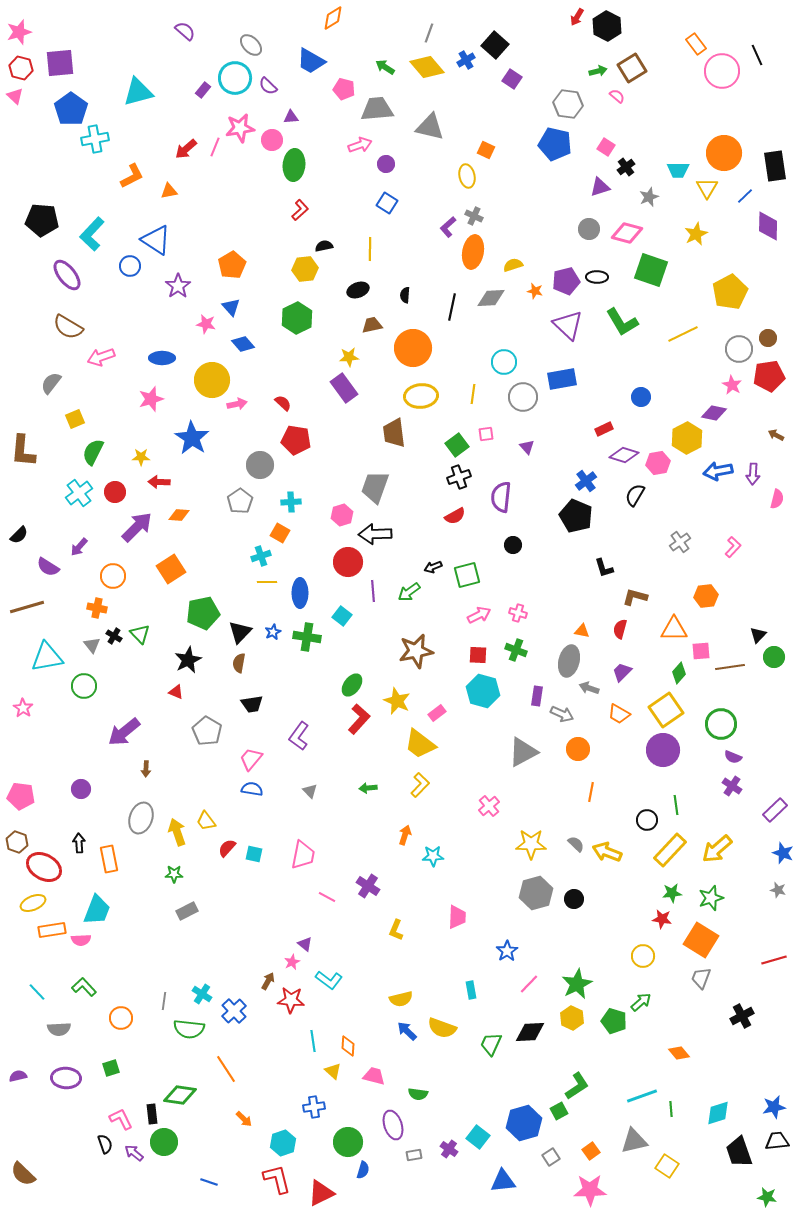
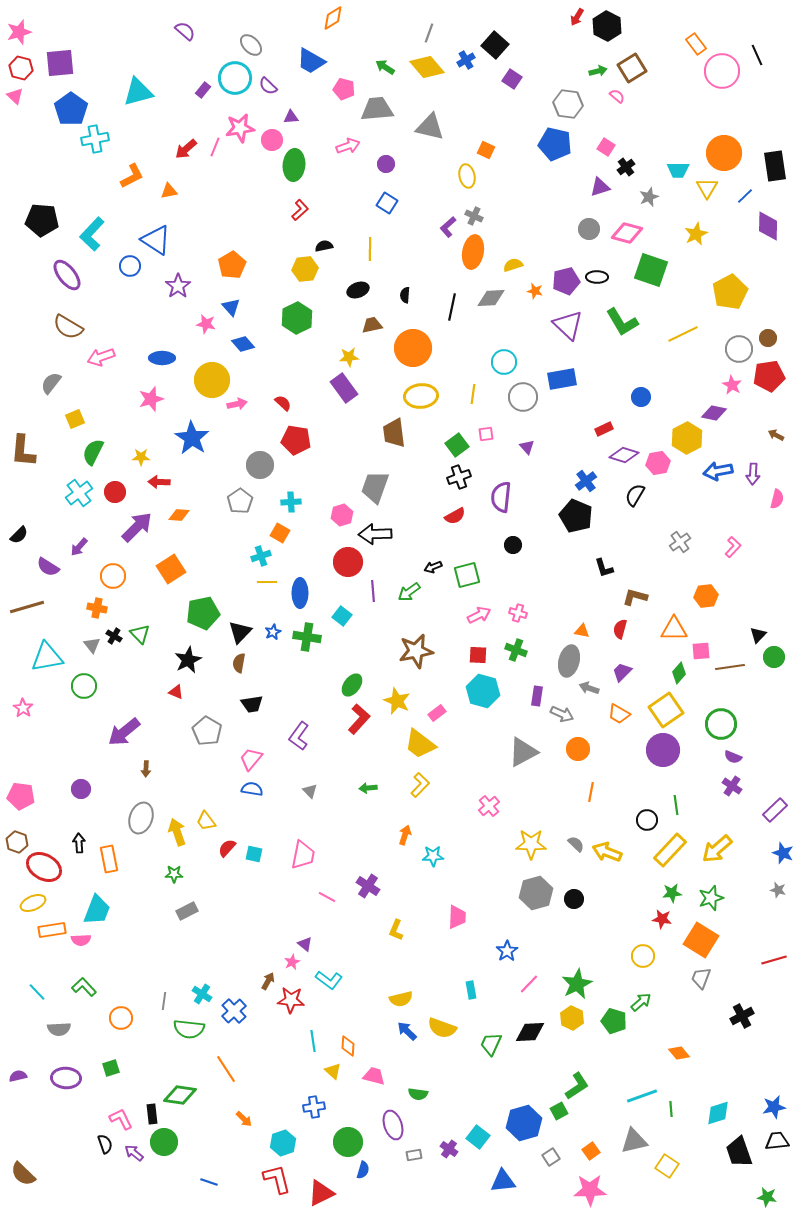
pink arrow at (360, 145): moved 12 px left, 1 px down
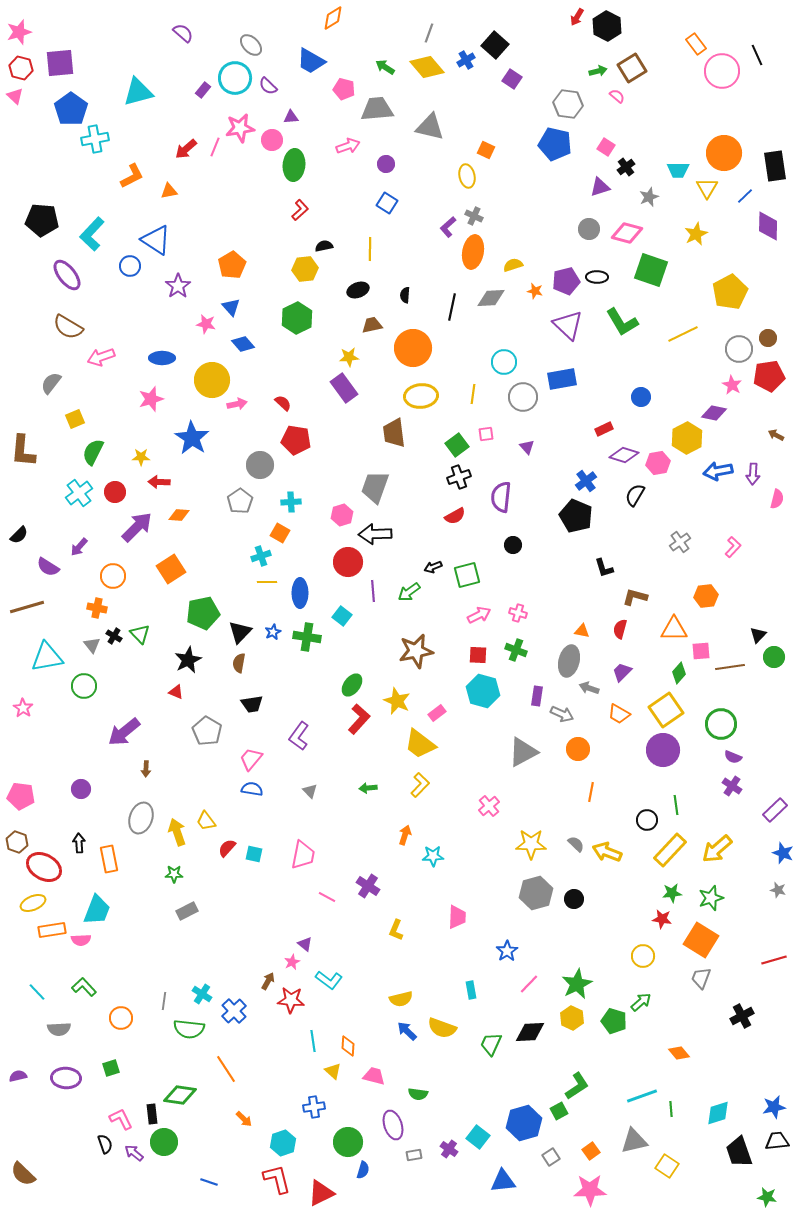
purple semicircle at (185, 31): moved 2 px left, 2 px down
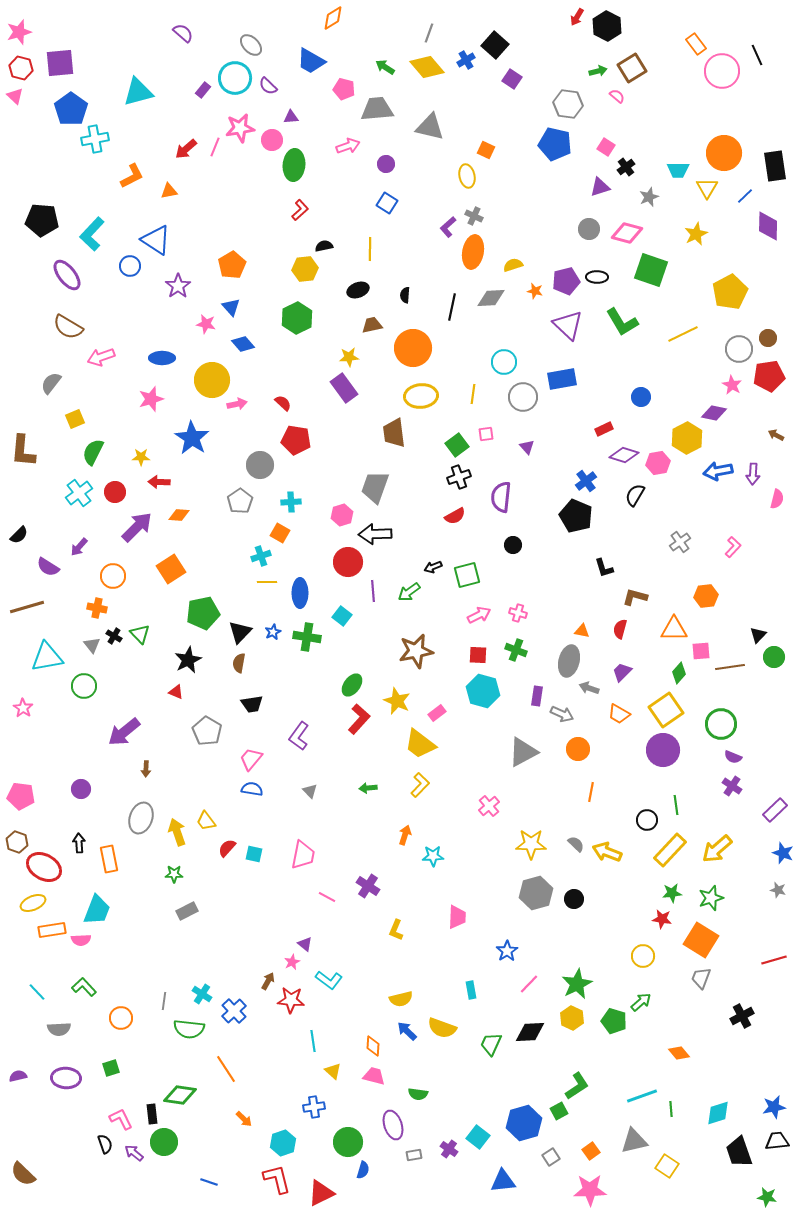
orange diamond at (348, 1046): moved 25 px right
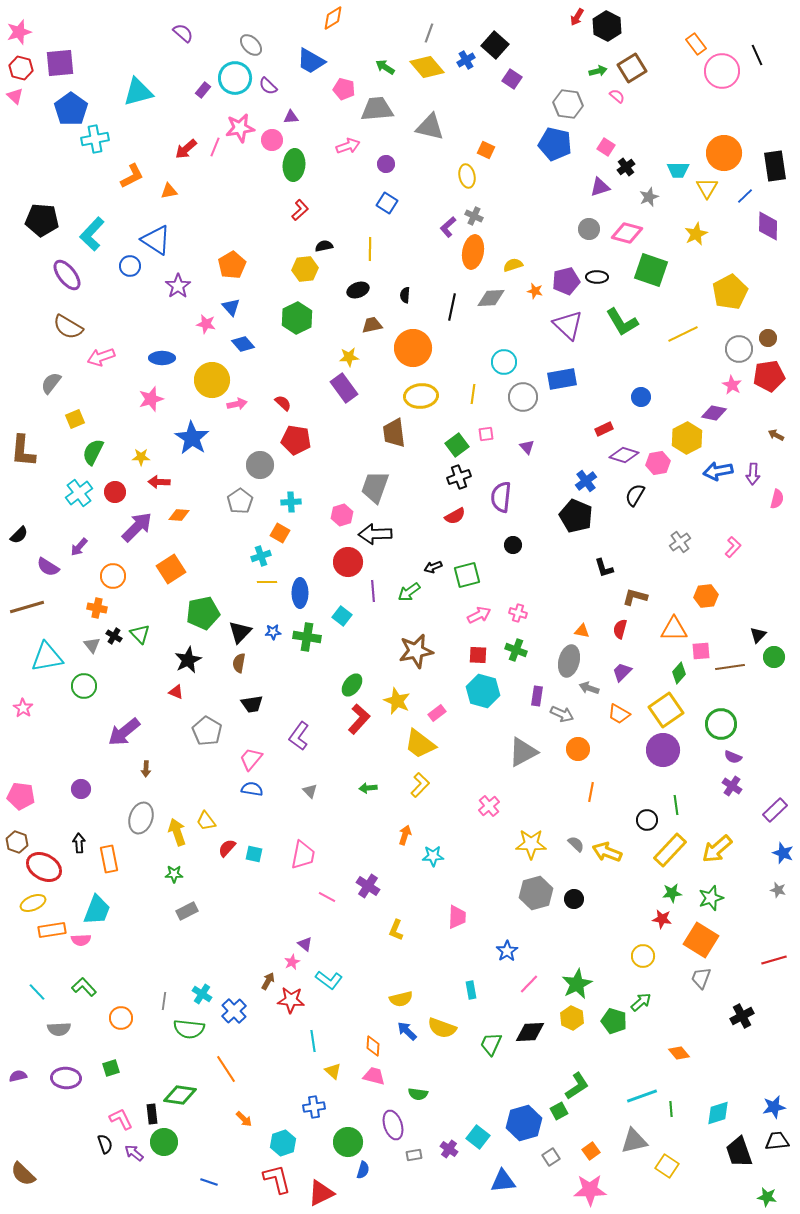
blue star at (273, 632): rotated 21 degrees clockwise
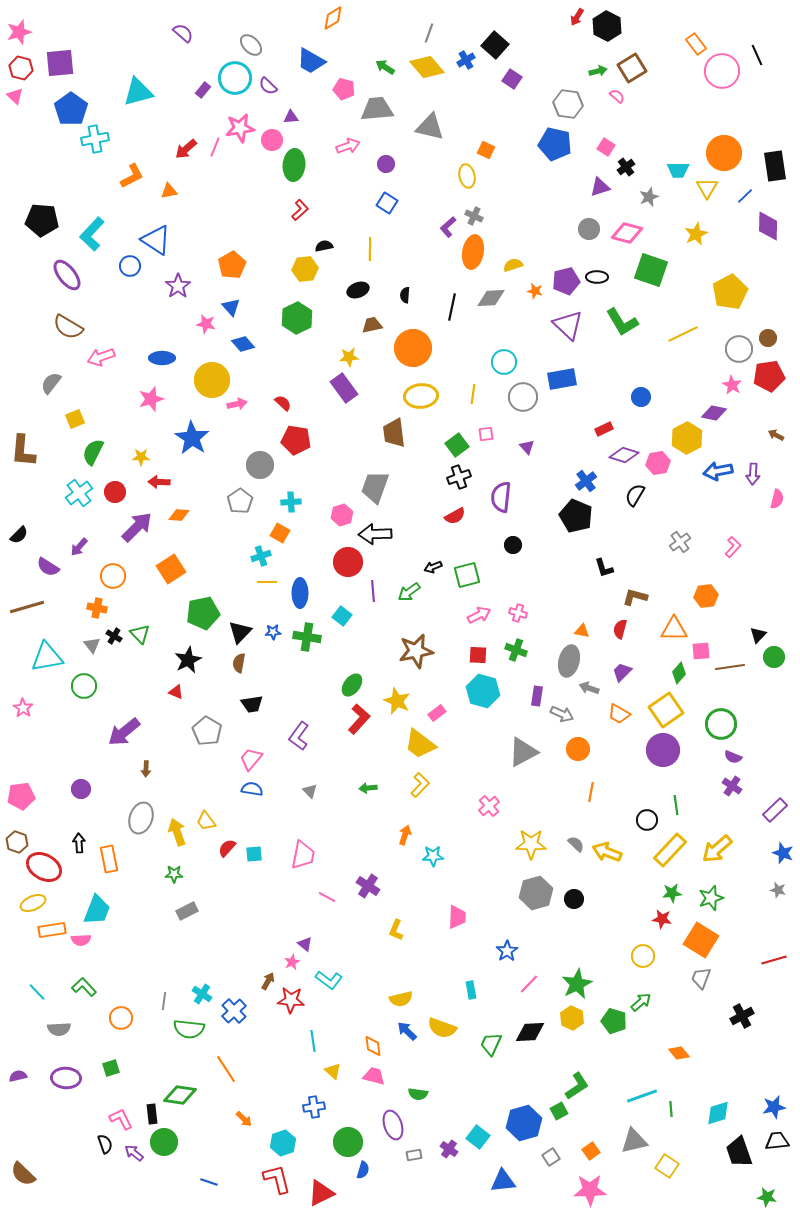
pink pentagon at (21, 796): rotated 16 degrees counterclockwise
cyan square at (254, 854): rotated 18 degrees counterclockwise
orange diamond at (373, 1046): rotated 10 degrees counterclockwise
